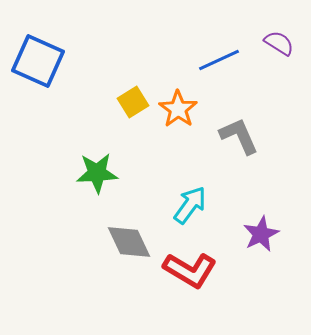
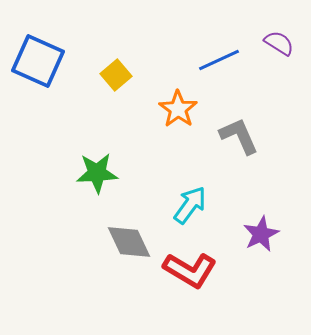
yellow square: moved 17 px left, 27 px up; rotated 8 degrees counterclockwise
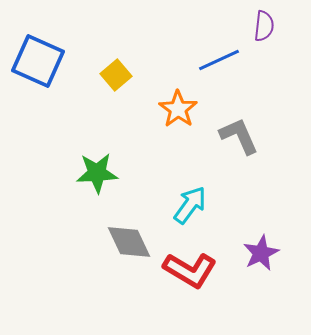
purple semicircle: moved 15 px left, 17 px up; rotated 64 degrees clockwise
purple star: moved 19 px down
